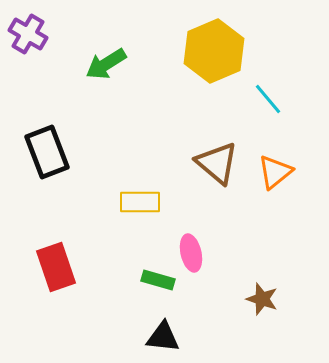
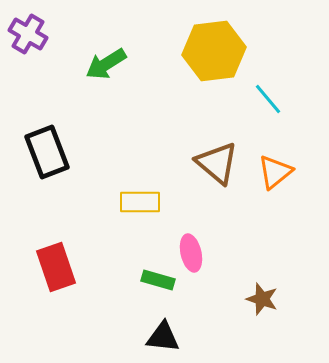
yellow hexagon: rotated 16 degrees clockwise
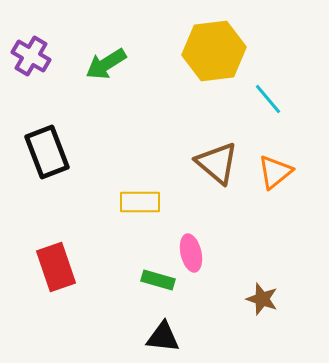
purple cross: moved 3 px right, 22 px down
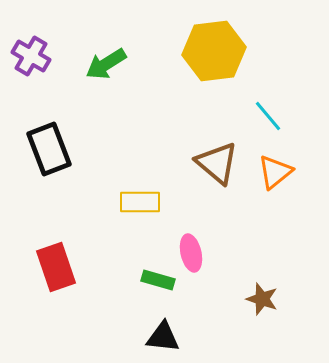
cyan line: moved 17 px down
black rectangle: moved 2 px right, 3 px up
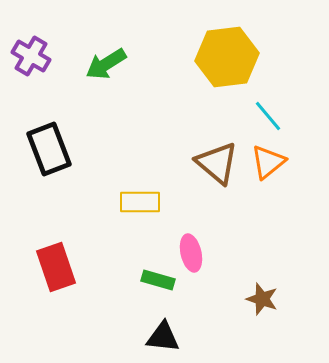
yellow hexagon: moved 13 px right, 6 px down
orange triangle: moved 7 px left, 10 px up
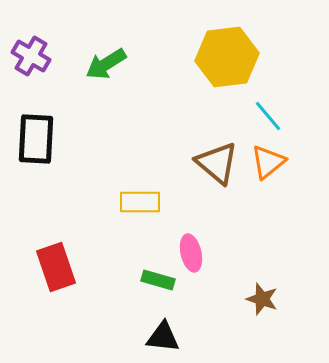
black rectangle: moved 13 px left, 10 px up; rotated 24 degrees clockwise
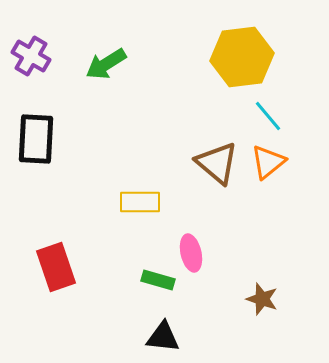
yellow hexagon: moved 15 px right
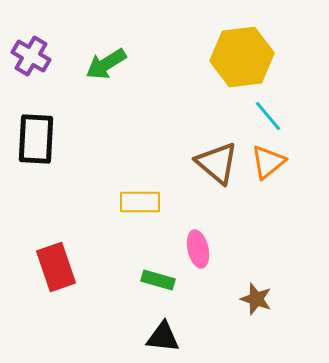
pink ellipse: moved 7 px right, 4 px up
brown star: moved 6 px left
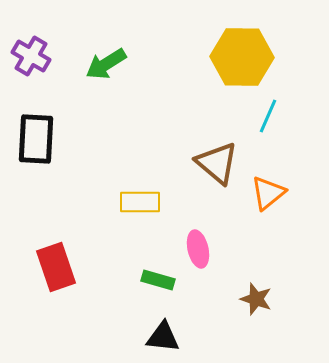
yellow hexagon: rotated 8 degrees clockwise
cyan line: rotated 64 degrees clockwise
orange triangle: moved 31 px down
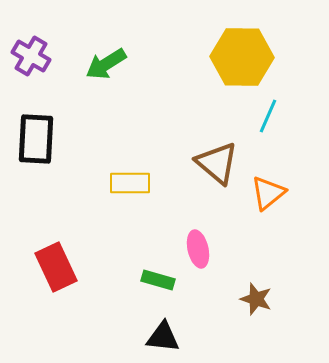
yellow rectangle: moved 10 px left, 19 px up
red rectangle: rotated 6 degrees counterclockwise
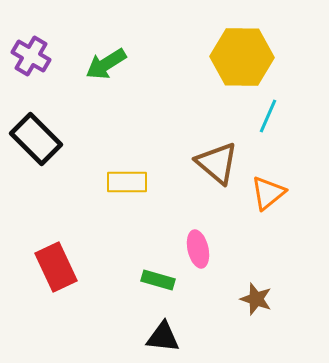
black rectangle: rotated 48 degrees counterclockwise
yellow rectangle: moved 3 px left, 1 px up
